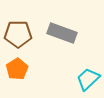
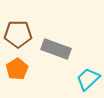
gray rectangle: moved 6 px left, 16 px down
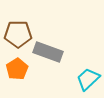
gray rectangle: moved 8 px left, 3 px down
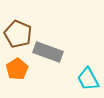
brown pentagon: rotated 24 degrees clockwise
cyan trapezoid: rotated 75 degrees counterclockwise
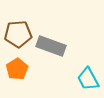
brown pentagon: rotated 28 degrees counterclockwise
gray rectangle: moved 3 px right, 6 px up
